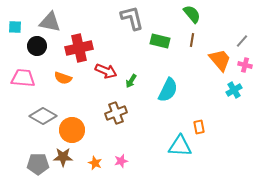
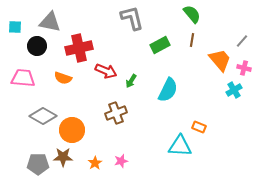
green rectangle: moved 4 px down; rotated 42 degrees counterclockwise
pink cross: moved 1 px left, 3 px down
orange rectangle: rotated 56 degrees counterclockwise
orange star: rotated 16 degrees clockwise
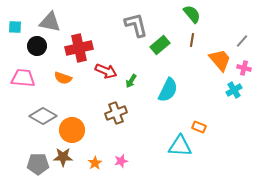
gray L-shape: moved 4 px right, 7 px down
green rectangle: rotated 12 degrees counterclockwise
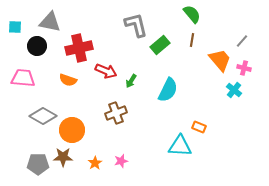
orange semicircle: moved 5 px right, 2 px down
cyan cross: rotated 21 degrees counterclockwise
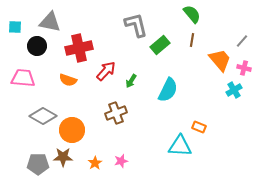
red arrow: rotated 70 degrees counterclockwise
cyan cross: rotated 21 degrees clockwise
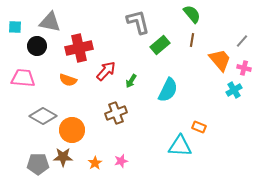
gray L-shape: moved 2 px right, 3 px up
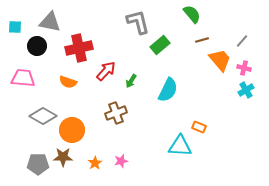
brown line: moved 10 px right; rotated 64 degrees clockwise
orange semicircle: moved 2 px down
cyan cross: moved 12 px right
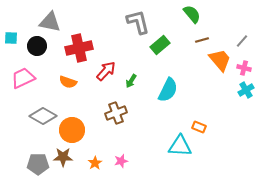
cyan square: moved 4 px left, 11 px down
pink trapezoid: rotated 30 degrees counterclockwise
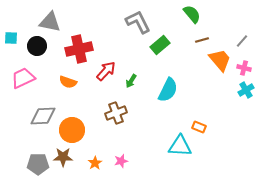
gray L-shape: rotated 12 degrees counterclockwise
red cross: moved 1 px down
gray diamond: rotated 32 degrees counterclockwise
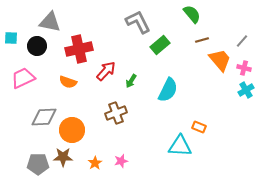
gray diamond: moved 1 px right, 1 px down
